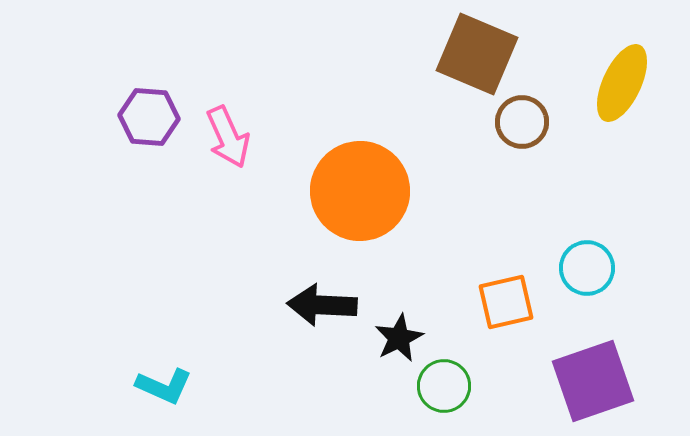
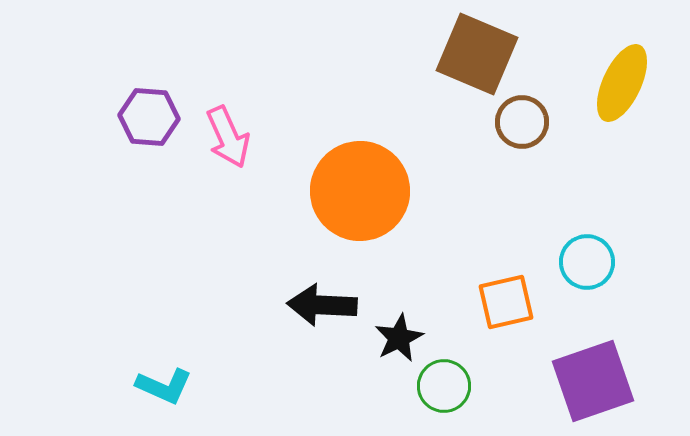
cyan circle: moved 6 px up
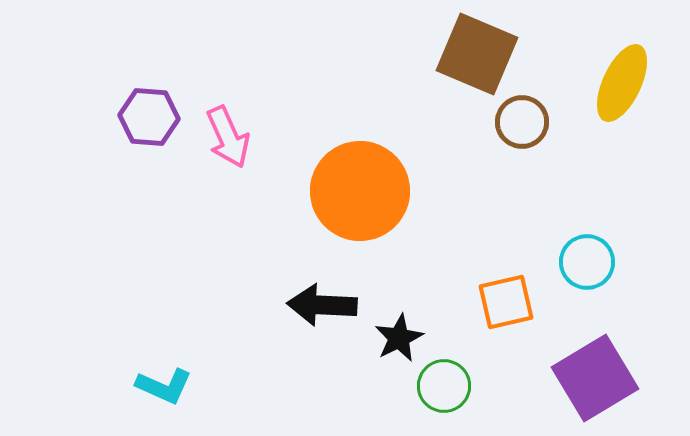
purple square: moved 2 px right, 3 px up; rotated 12 degrees counterclockwise
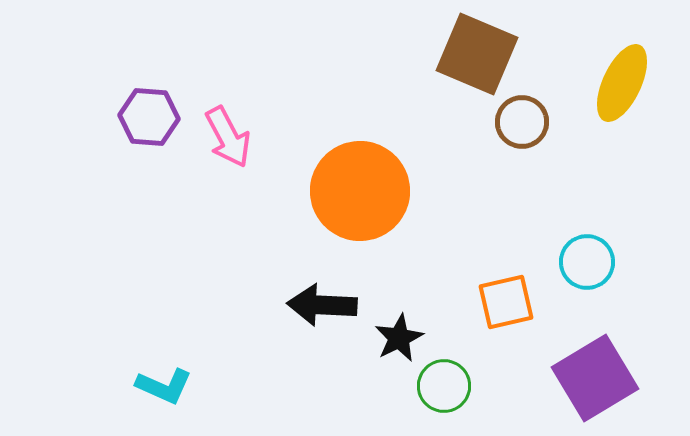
pink arrow: rotated 4 degrees counterclockwise
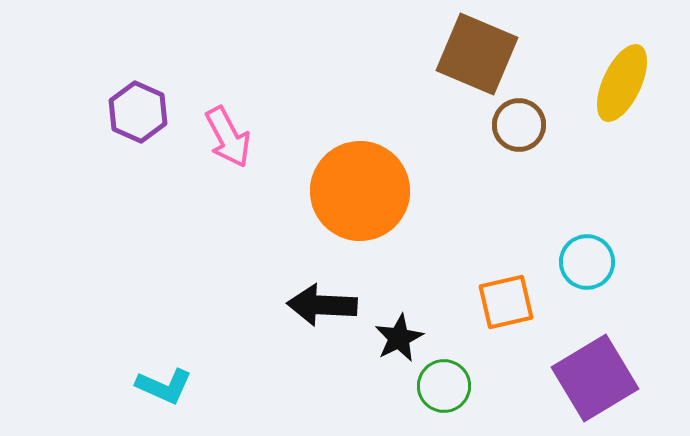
purple hexagon: moved 11 px left, 5 px up; rotated 20 degrees clockwise
brown circle: moved 3 px left, 3 px down
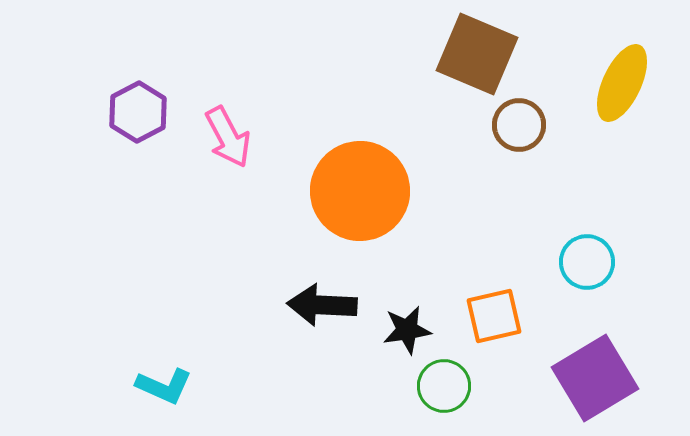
purple hexagon: rotated 8 degrees clockwise
orange square: moved 12 px left, 14 px down
black star: moved 8 px right, 8 px up; rotated 18 degrees clockwise
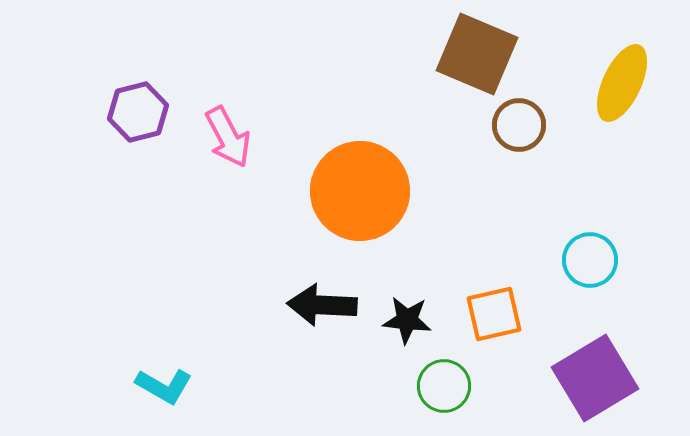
purple hexagon: rotated 14 degrees clockwise
cyan circle: moved 3 px right, 2 px up
orange square: moved 2 px up
black star: moved 10 px up; rotated 15 degrees clockwise
cyan L-shape: rotated 6 degrees clockwise
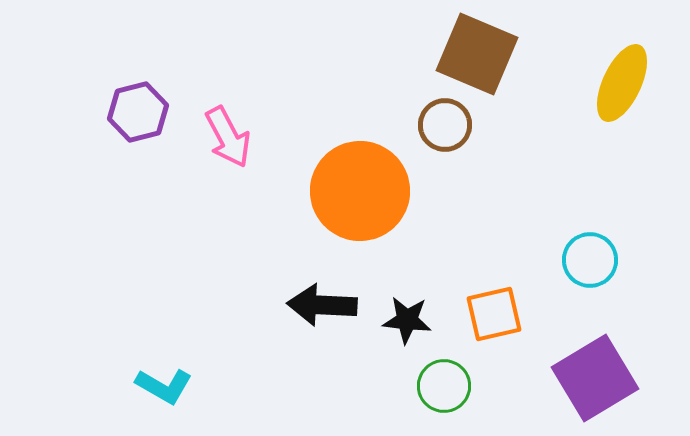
brown circle: moved 74 px left
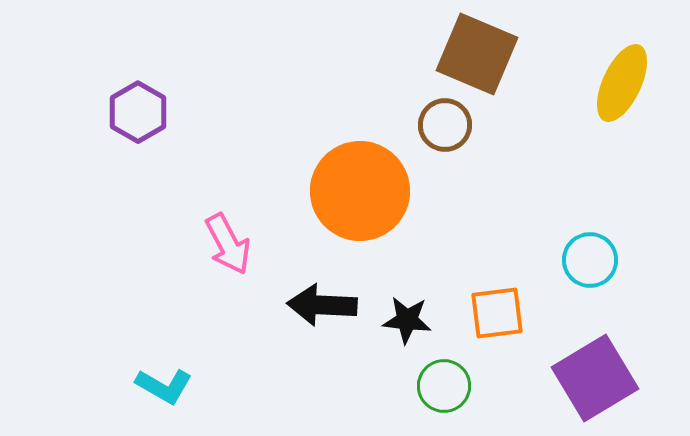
purple hexagon: rotated 16 degrees counterclockwise
pink arrow: moved 107 px down
orange square: moved 3 px right, 1 px up; rotated 6 degrees clockwise
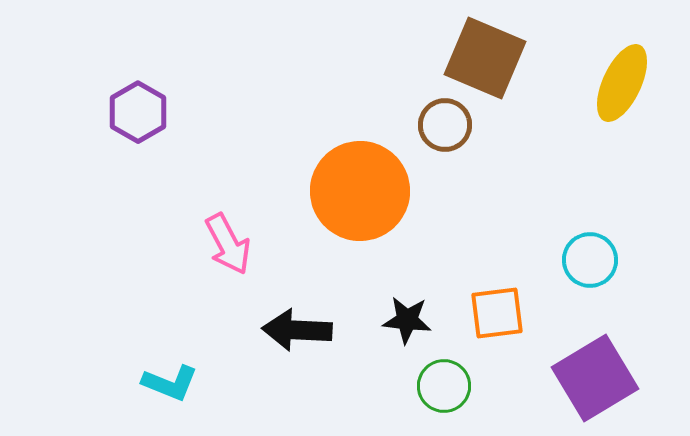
brown square: moved 8 px right, 4 px down
black arrow: moved 25 px left, 25 px down
cyan L-shape: moved 6 px right, 3 px up; rotated 8 degrees counterclockwise
